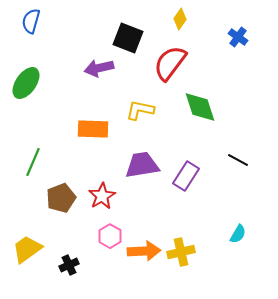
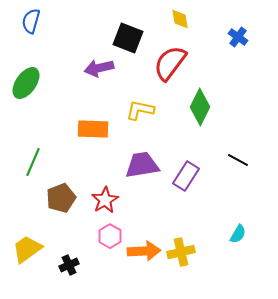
yellow diamond: rotated 45 degrees counterclockwise
green diamond: rotated 45 degrees clockwise
red star: moved 3 px right, 4 px down
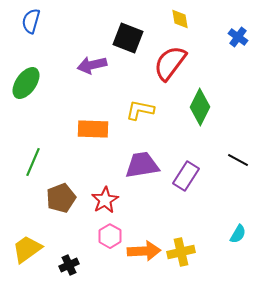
purple arrow: moved 7 px left, 3 px up
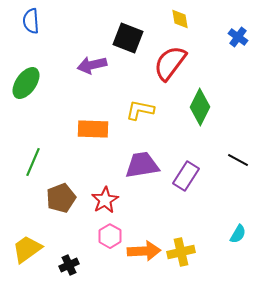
blue semicircle: rotated 20 degrees counterclockwise
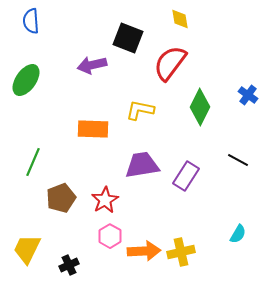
blue cross: moved 10 px right, 58 px down
green ellipse: moved 3 px up
yellow trapezoid: rotated 28 degrees counterclockwise
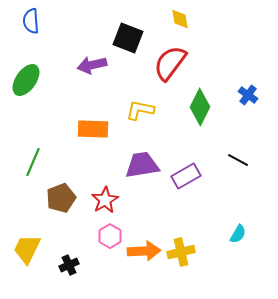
purple rectangle: rotated 28 degrees clockwise
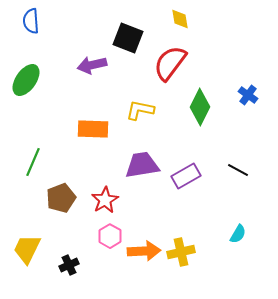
black line: moved 10 px down
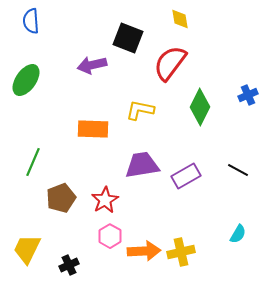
blue cross: rotated 30 degrees clockwise
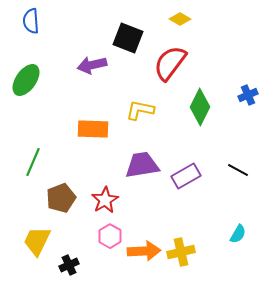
yellow diamond: rotated 50 degrees counterclockwise
yellow trapezoid: moved 10 px right, 8 px up
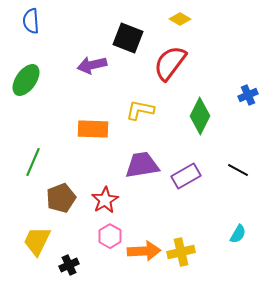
green diamond: moved 9 px down
